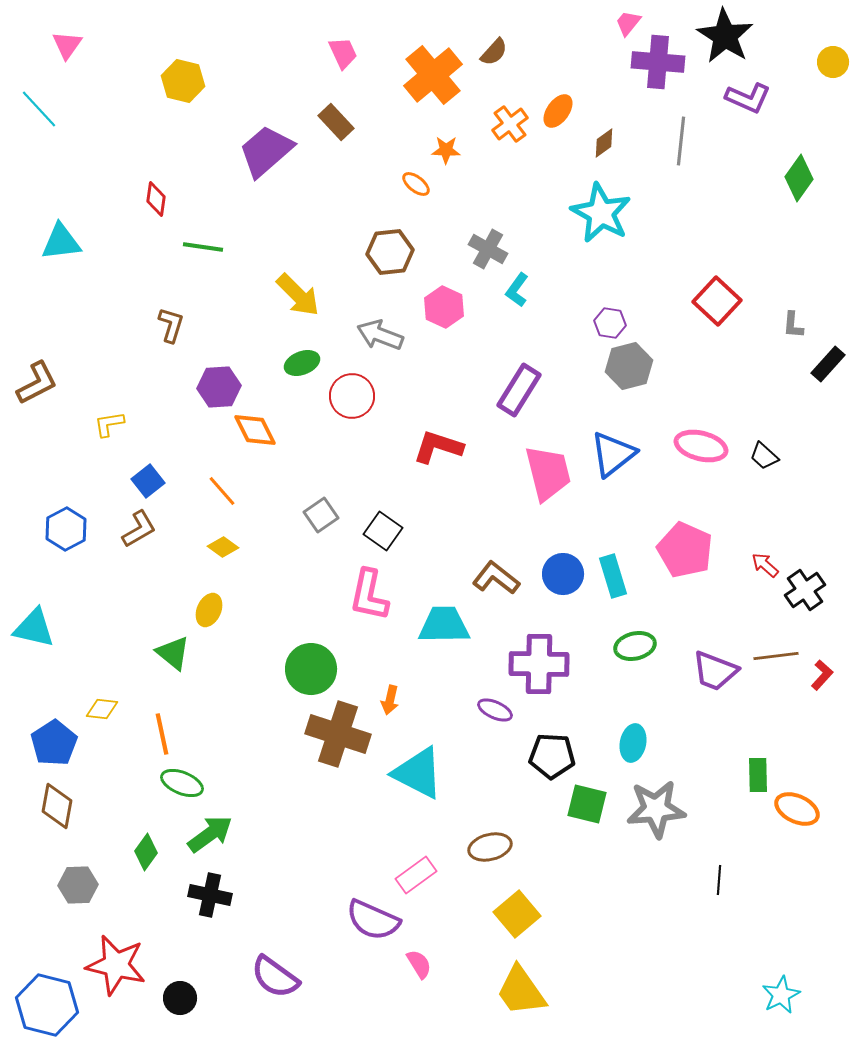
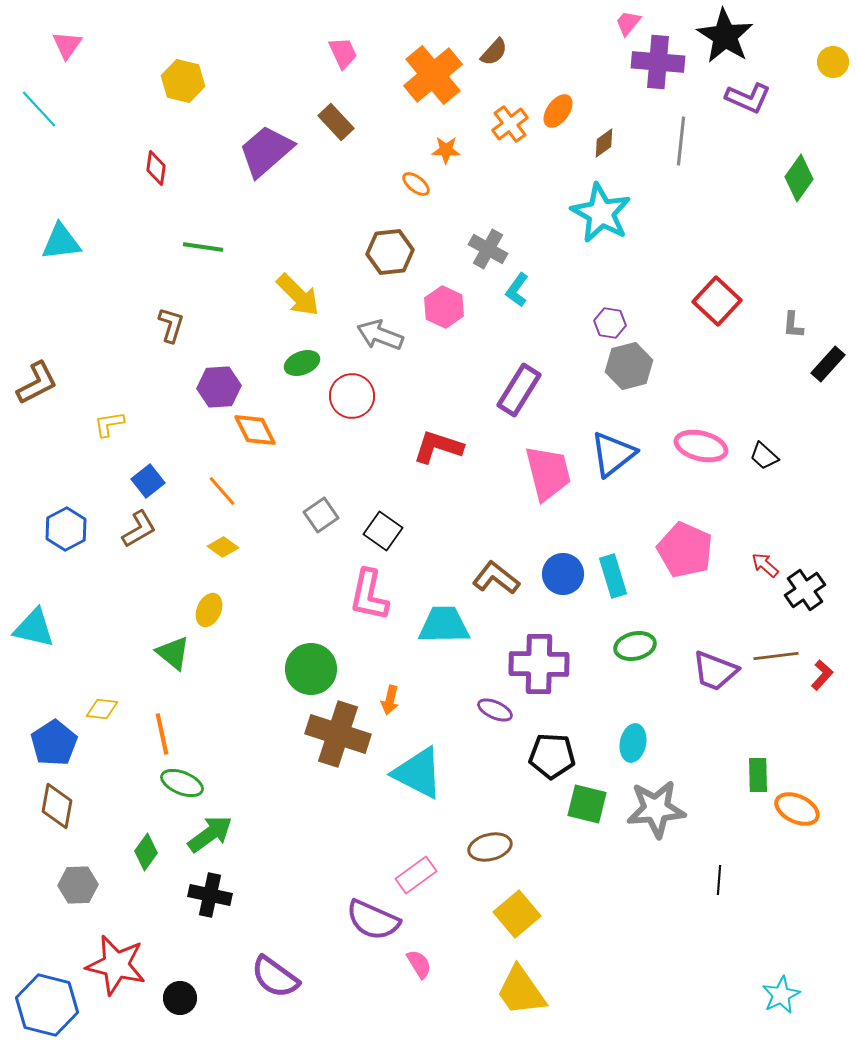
red diamond at (156, 199): moved 31 px up
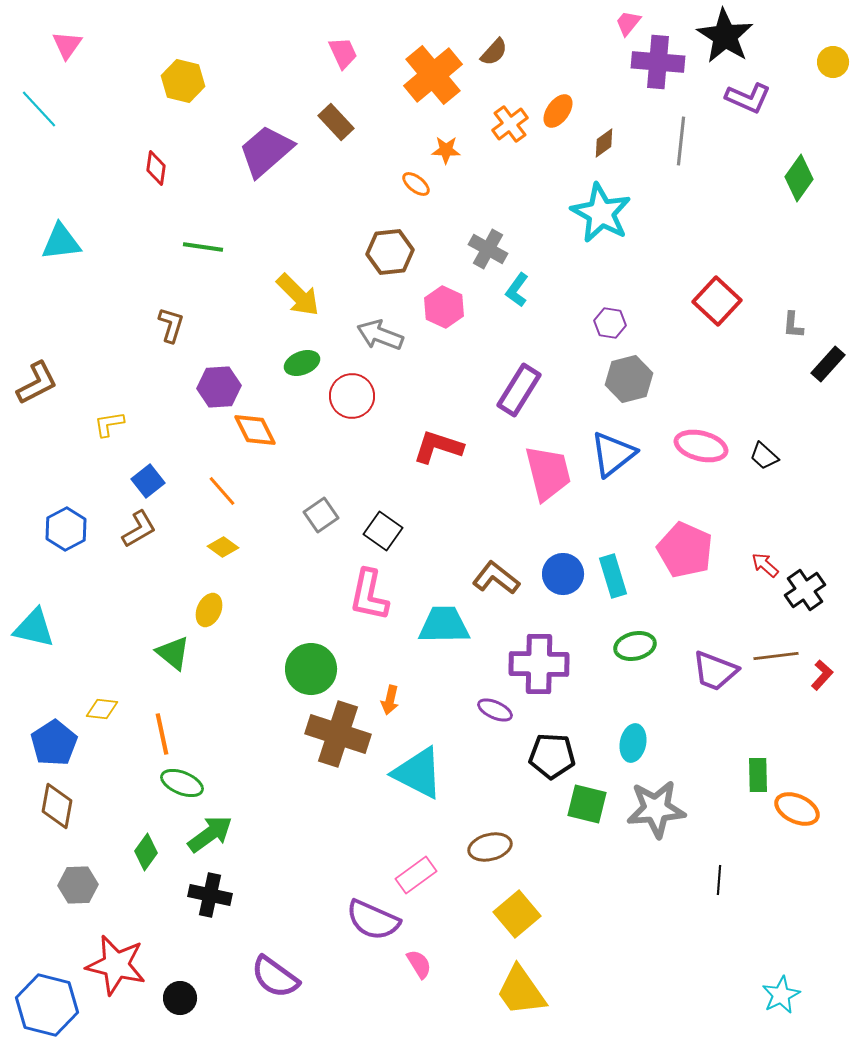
gray hexagon at (629, 366): moved 13 px down
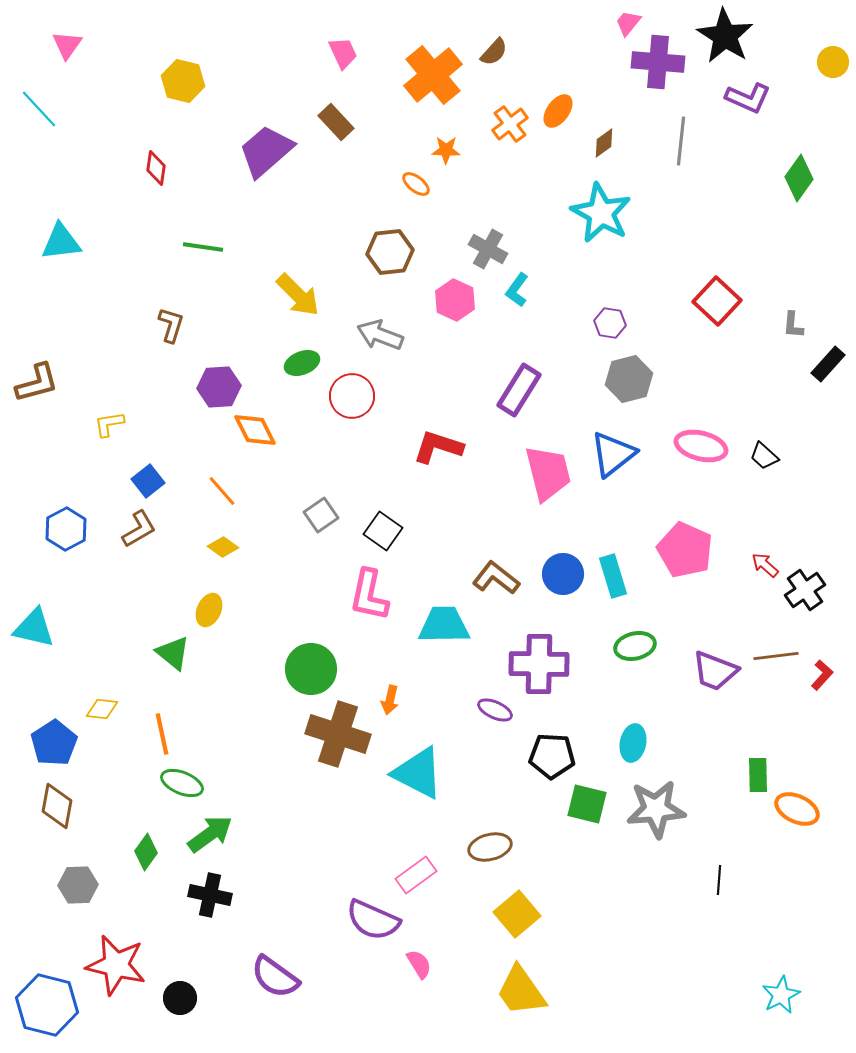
pink hexagon at (444, 307): moved 11 px right, 7 px up
brown L-shape at (37, 383): rotated 12 degrees clockwise
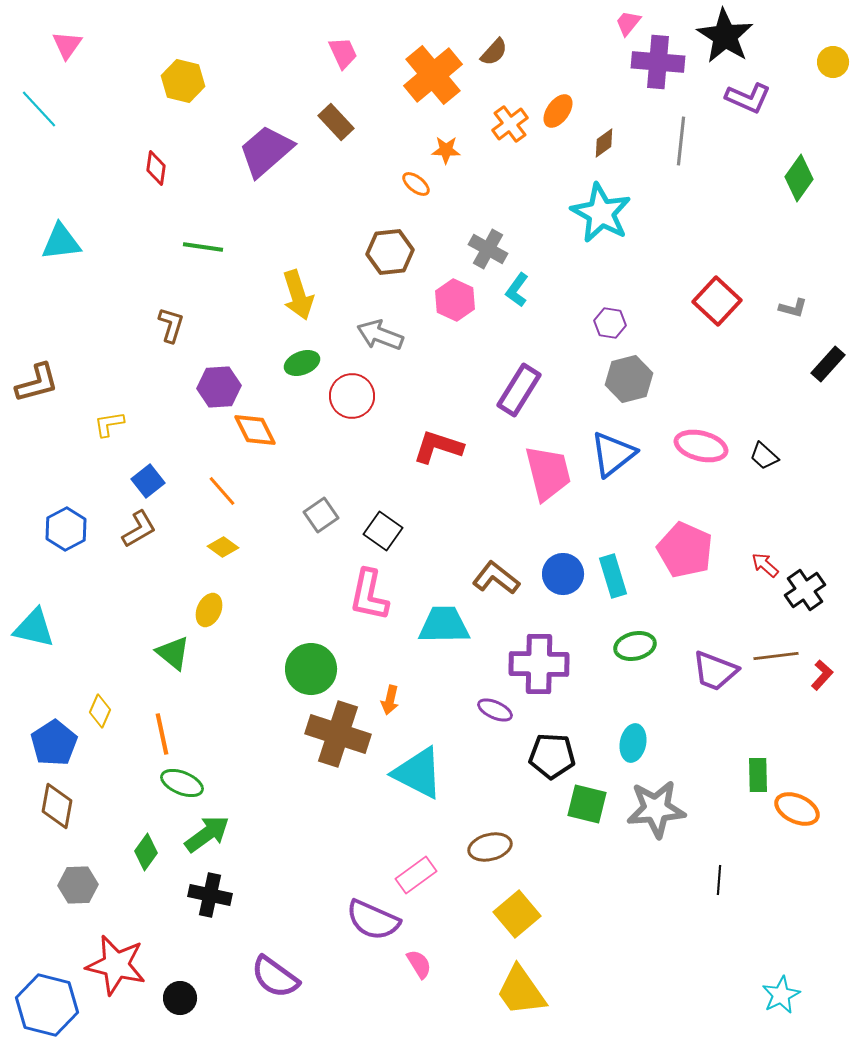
yellow arrow at (298, 295): rotated 27 degrees clockwise
gray L-shape at (793, 325): moved 17 px up; rotated 80 degrees counterclockwise
yellow diamond at (102, 709): moved 2 px left, 2 px down; rotated 72 degrees counterclockwise
green arrow at (210, 834): moved 3 px left
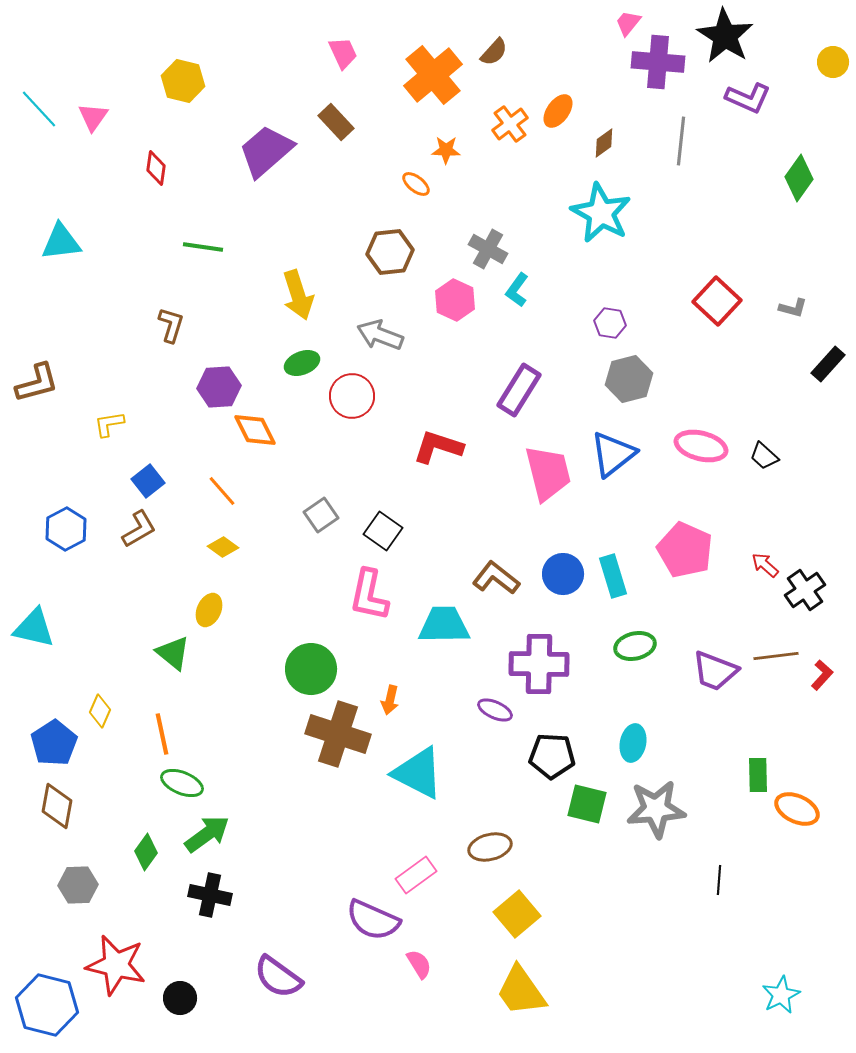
pink triangle at (67, 45): moved 26 px right, 72 px down
purple semicircle at (275, 977): moved 3 px right
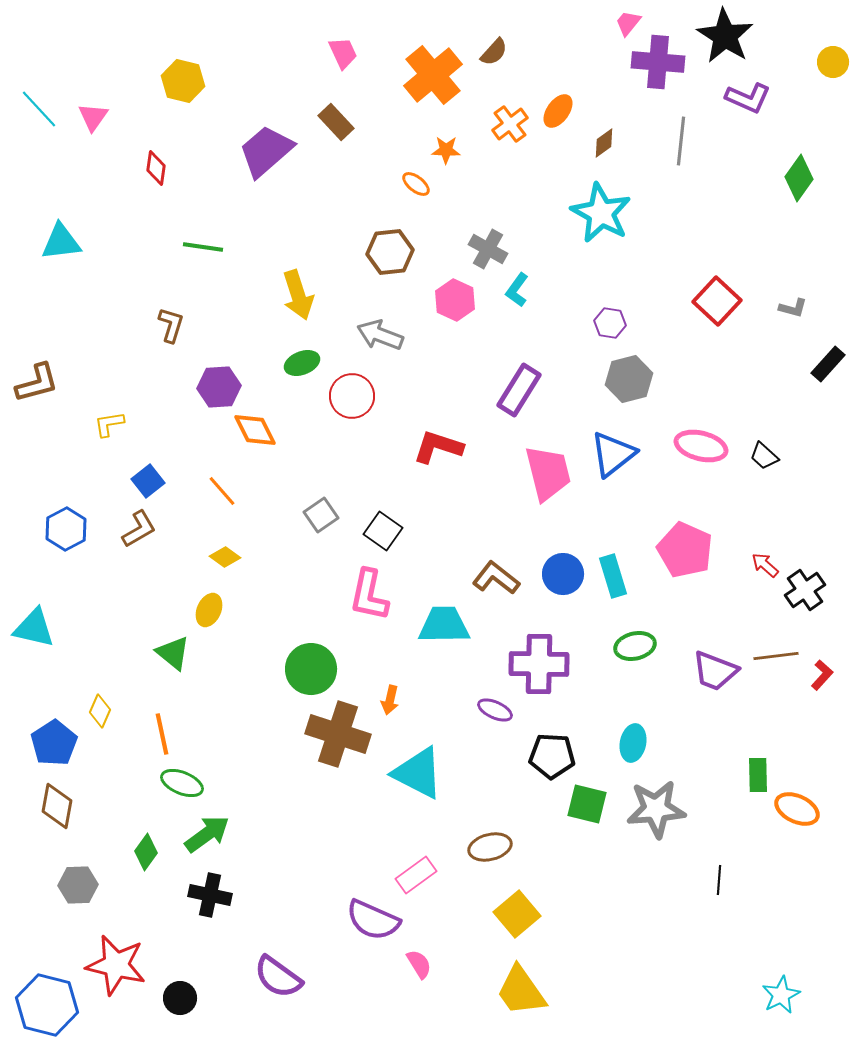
yellow diamond at (223, 547): moved 2 px right, 10 px down
